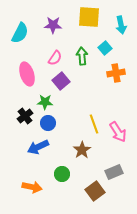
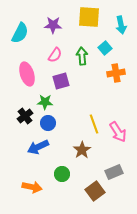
pink semicircle: moved 3 px up
purple square: rotated 24 degrees clockwise
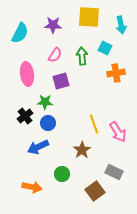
cyan square: rotated 24 degrees counterclockwise
pink ellipse: rotated 10 degrees clockwise
gray rectangle: rotated 48 degrees clockwise
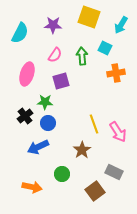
yellow square: rotated 15 degrees clockwise
cyan arrow: rotated 42 degrees clockwise
pink ellipse: rotated 25 degrees clockwise
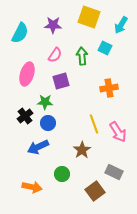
orange cross: moved 7 px left, 15 px down
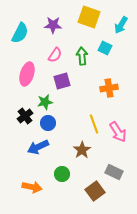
purple square: moved 1 px right
green star: rotated 14 degrees counterclockwise
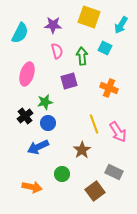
pink semicircle: moved 2 px right, 4 px up; rotated 49 degrees counterclockwise
purple square: moved 7 px right
orange cross: rotated 30 degrees clockwise
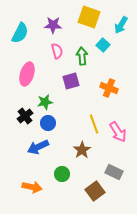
cyan square: moved 2 px left, 3 px up; rotated 16 degrees clockwise
purple square: moved 2 px right
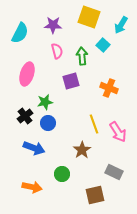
blue arrow: moved 4 px left, 1 px down; rotated 135 degrees counterclockwise
brown square: moved 4 px down; rotated 24 degrees clockwise
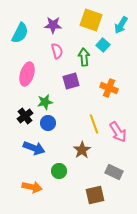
yellow square: moved 2 px right, 3 px down
green arrow: moved 2 px right, 1 px down
green circle: moved 3 px left, 3 px up
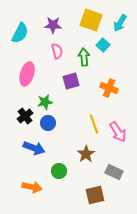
cyan arrow: moved 1 px left, 2 px up
brown star: moved 4 px right, 4 px down
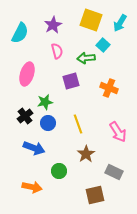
purple star: rotated 30 degrees counterclockwise
green arrow: moved 2 px right, 1 px down; rotated 90 degrees counterclockwise
yellow line: moved 16 px left
